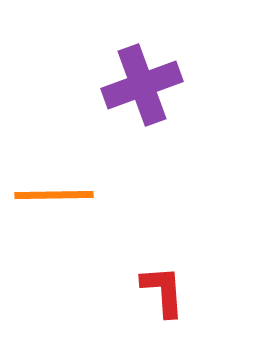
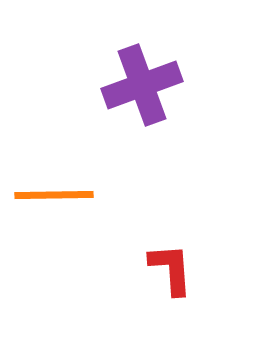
red L-shape: moved 8 px right, 22 px up
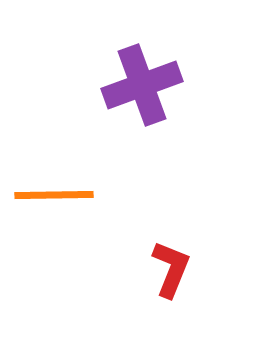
red L-shape: rotated 26 degrees clockwise
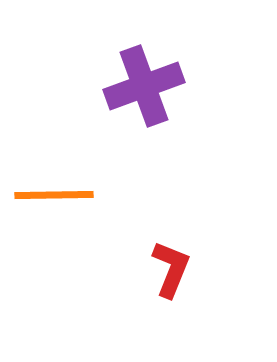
purple cross: moved 2 px right, 1 px down
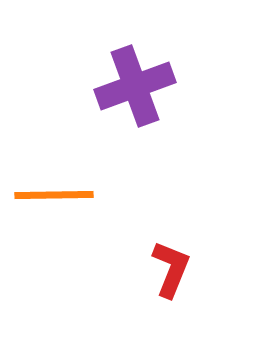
purple cross: moved 9 px left
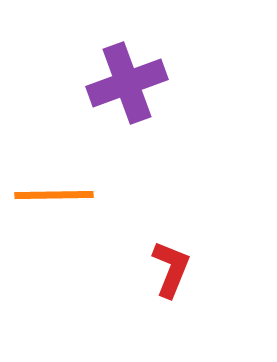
purple cross: moved 8 px left, 3 px up
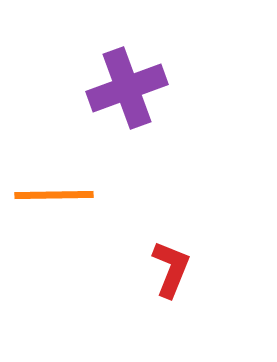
purple cross: moved 5 px down
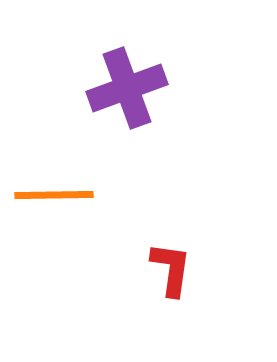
red L-shape: rotated 14 degrees counterclockwise
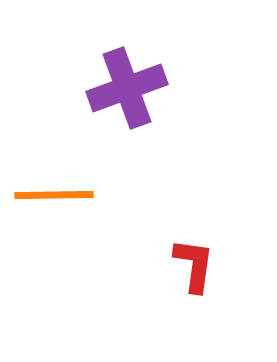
red L-shape: moved 23 px right, 4 px up
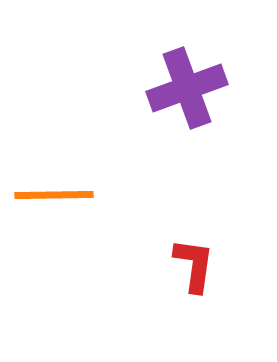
purple cross: moved 60 px right
